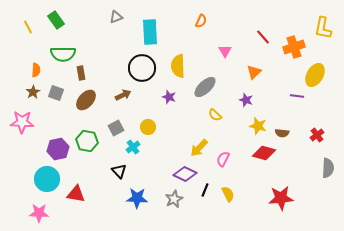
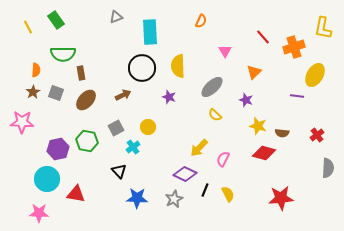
gray ellipse at (205, 87): moved 7 px right
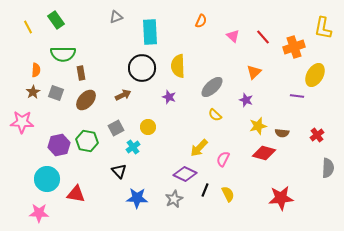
pink triangle at (225, 51): moved 8 px right, 15 px up; rotated 16 degrees counterclockwise
yellow star at (258, 126): rotated 30 degrees counterclockwise
purple hexagon at (58, 149): moved 1 px right, 4 px up
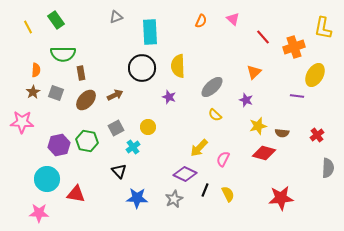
pink triangle at (233, 36): moved 17 px up
brown arrow at (123, 95): moved 8 px left
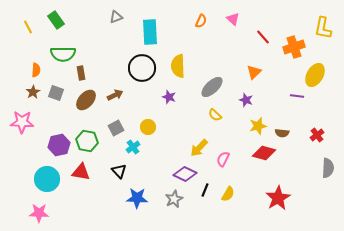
red triangle at (76, 194): moved 5 px right, 22 px up
yellow semicircle at (228, 194): rotated 56 degrees clockwise
red star at (281, 198): moved 3 px left; rotated 25 degrees counterclockwise
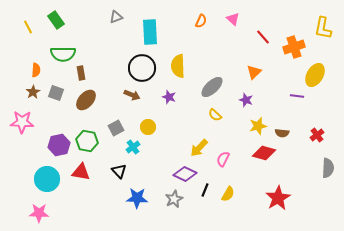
brown arrow at (115, 95): moved 17 px right; rotated 49 degrees clockwise
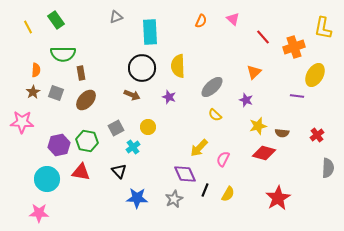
purple diamond at (185, 174): rotated 40 degrees clockwise
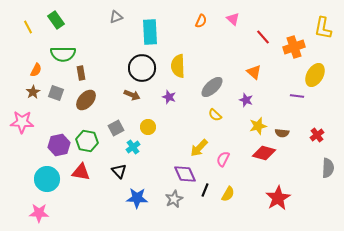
orange semicircle at (36, 70): rotated 24 degrees clockwise
orange triangle at (254, 72): rotated 35 degrees counterclockwise
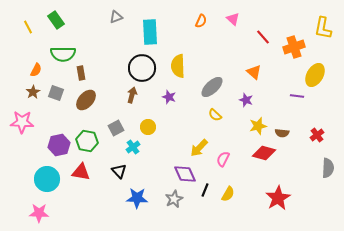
brown arrow at (132, 95): rotated 98 degrees counterclockwise
